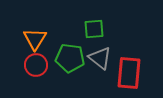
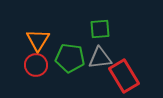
green square: moved 6 px right
orange triangle: moved 3 px right, 1 px down
gray triangle: rotated 45 degrees counterclockwise
red rectangle: moved 5 px left, 3 px down; rotated 36 degrees counterclockwise
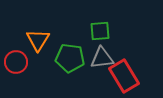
green square: moved 2 px down
gray triangle: moved 2 px right
red circle: moved 20 px left, 3 px up
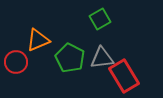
green square: moved 12 px up; rotated 25 degrees counterclockwise
orange triangle: rotated 35 degrees clockwise
green pentagon: rotated 20 degrees clockwise
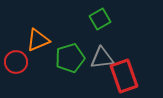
green pentagon: rotated 28 degrees clockwise
red rectangle: rotated 12 degrees clockwise
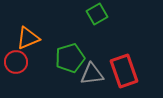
green square: moved 3 px left, 5 px up
orange triangle: moved 10 px left, 2 px up
gray triangle: moved 10 px left, 16 px down
red rectangle: moved 5 px up
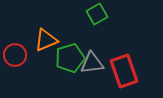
orange triangle: moved 18 px right, 2 px down
red circle: moved 1 px left, 7 px up
gray triangle: moved 11 px up
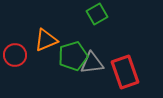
green pentagon: moved 3 px right, 2 px up
red rectangle: moved 1 px right, 1 px down
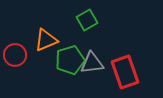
green square: moved 10 px left, 6 px down
green pentagon: moved 3 px left, 4 px down
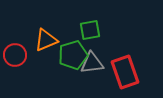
green square: moved 3 px right, 10 px down; rotated 20 degrees clockwise
green pentagon: moved 3 px right, 5 px up
